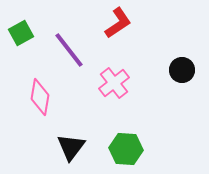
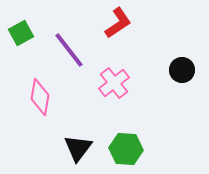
black triangle: moved 7 px right, 1 px down
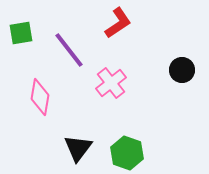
green square: rotated 20 degrees clockwise
pink cross: moved 3 px left
green hexagon: moved 1 px right, 4 px down; rotated 16 degrees clockwise
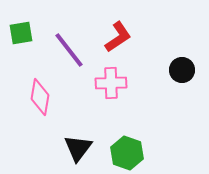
red L-shape: moved 14 px down
pink cross: rotated 36 degrees clockwise
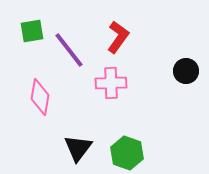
green square: moved 11 px right, 2 px up
red L-shape: rotated 20 degrees counterclockwise
black circle: moved 4 px right, 1 px down
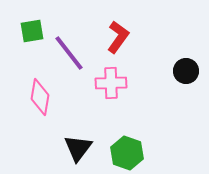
purple line: moved 3 px down
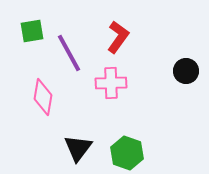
purple line: rotated 9 degrees clockwise
pink diamond: moved 3 px right
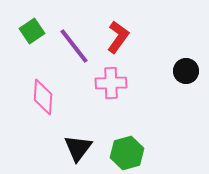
green square: rotated 25 degrees counterclockwise
purple line: moved 5 px right, 7 px up; rotated 9 degrees counterclockwise
pink diamond: rotated 6 degrees counterclockwise
green hexagon: rotated 24 degrees clockwise
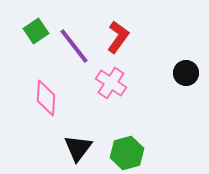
green square: moved 4 px right
black circle: moved 2 px down
pink cross: rotated 36 degrees clockwise
pink diamond: moved 3 px right, 1 px down
